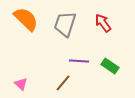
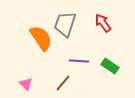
orange semicircle: moved 15 px right, 19 px down; rotated 12 degrees clockwise
pink triangle: moved 5 px right
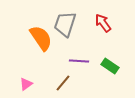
pink triangle: rotated 40 degrees clockwise
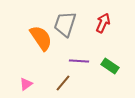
red arrow: rotated 60 degrees clockwise
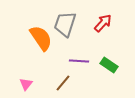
red arrow: rotated 18 degrees clockwise
green rectangle: moved 1 px left, 1 px up
pink triangle: rotated 16 degrees counterclockwise
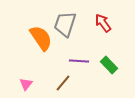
red arrow: rotated 78 degrees counterclockwise
green rectangle: rotated 12 degrees clockwise
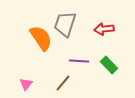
red arrow: moved 1 px right, 6 px down; rotated 60 degrees counterclockwise
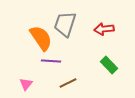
purple line: moved 28 px left
brown line: moved 5 px right; rotated 24 degrees clockwise
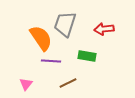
green rectangle: moved 22 px left, 9 px up; rotated 36 degrees counterclockwise
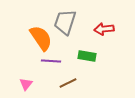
gray trapezoid: moved 2 px up
